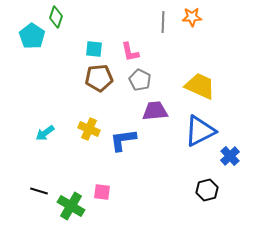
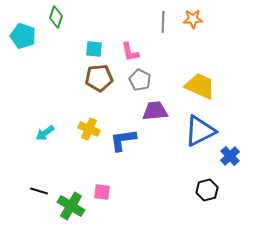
orange star: moved 1 px right, 2 px down
cyan pentagon: moved 9 px left; rotated 15 degrees counterclockwise
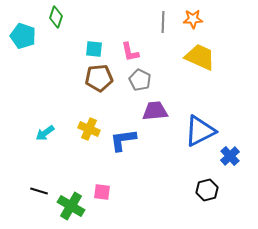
yellow trapezoid: moved 29 px up
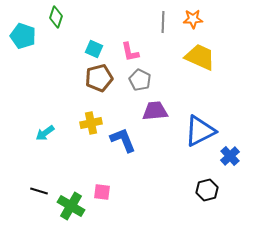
cyan square: rotated 18 degrees clockwise
brown pentagon: rotated 8 degrees counterclockwise
yellow cross: moved 2 px right, 6 px up; rotated 35 degrees counterclockwise
blue L-shape: rotated 76 degrees clockwise
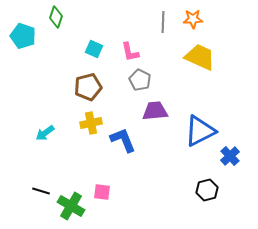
brown pentagon: moved 11 px left, 9 px down
black line: moved 2 px right
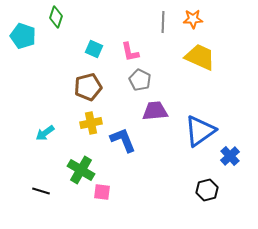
blue triangle: rotated 8 degrees counterclockwise
green cross: moved 10 px right, 36 px up
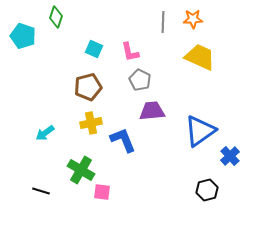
purple trapezoid: moved 3 px left
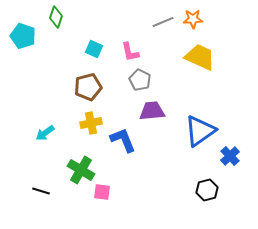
gray line: rotated 65 degrees clockwise
